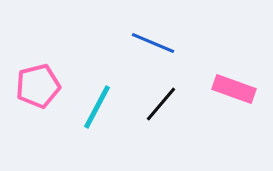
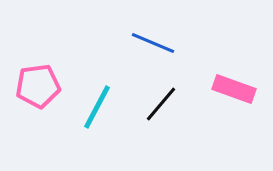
pink pentagon: rotated 6 degrees clockwise
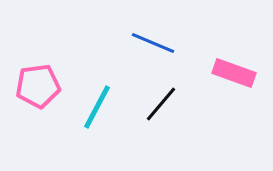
pink rectangle: moved 16 px up
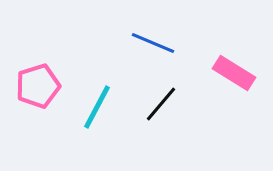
pink rectangle: rotated 12 degrees clockwise
pink pentagon: rotated 9 degrees counterclockwise
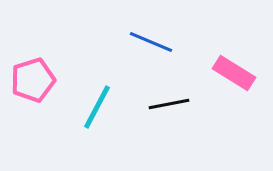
blue line: moved 2 px left, 1 px up
pink pentagon: moved 5 px left, 6 px up
black line: moved 8 px right; rotated 39 degrees clockwise
